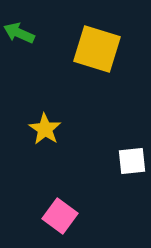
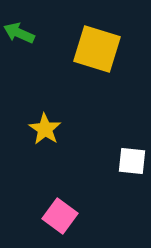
white square: rotated 12 degrees clockwise
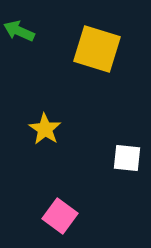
green arrow: moved 2 px up
white square: moved 5 px left, 3 px up
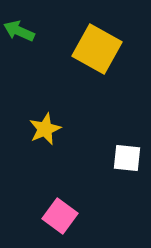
yellow square: rotated 12 degrees clockwise
yellow star: rotated 16 degrees clockwise
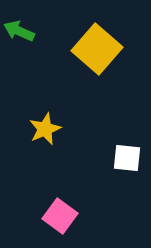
yellow square: rotated 12 degrees clockwise
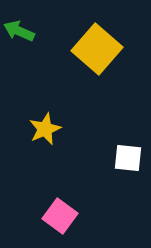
white square: moved 1 px right
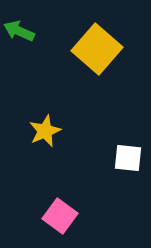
yellow star: moved 2 px down
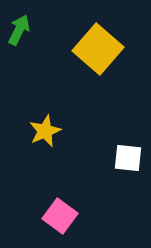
green arrow: moved 1 px up; rotated 92 degrees clockwise
yellow square: moved 1 px right
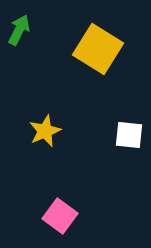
yellow square: rotated 9 degrees counterclockwise
white square: moved 1 px right, 23 px up
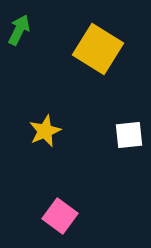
white square: rotated 12 degrees counterclockwise
